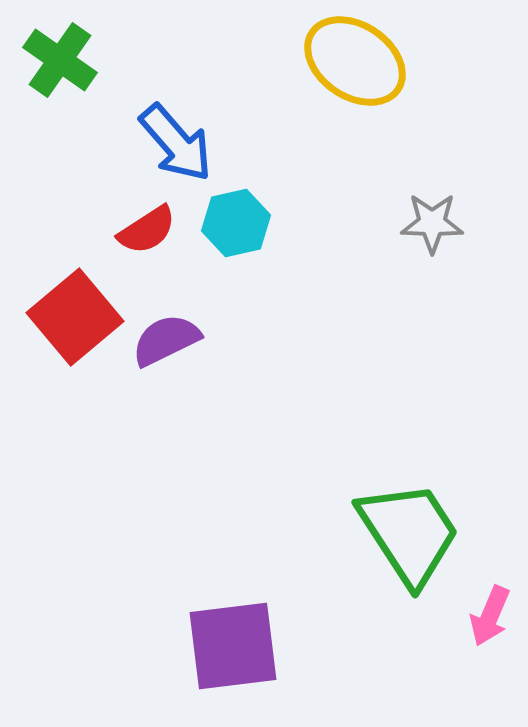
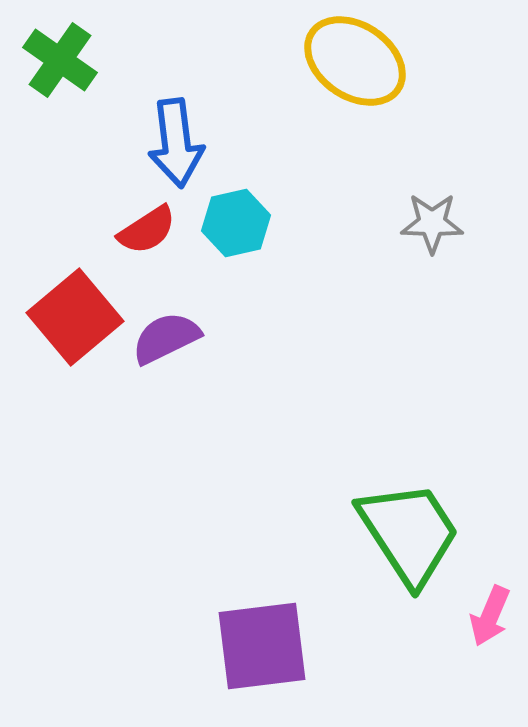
blue arrow: rotated 34 degrees clockwise
purple semicircle: moved 2 px up
purple square: moved 29 px right
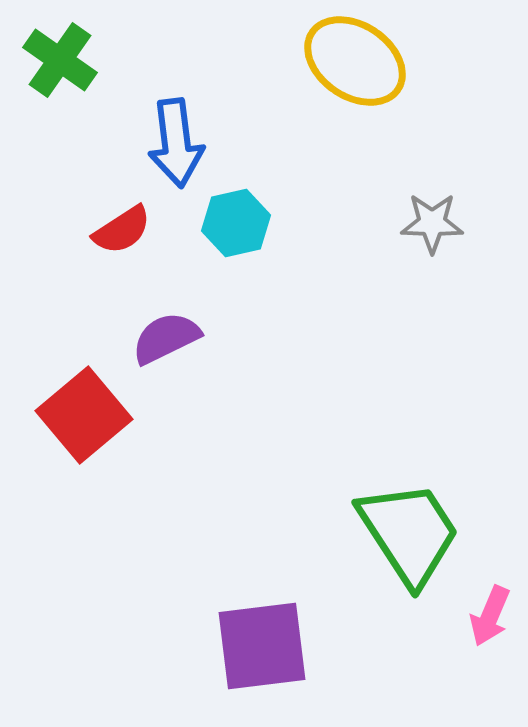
red semicircle: moved 25 px left
red square: moved 9 px right, 98 px down
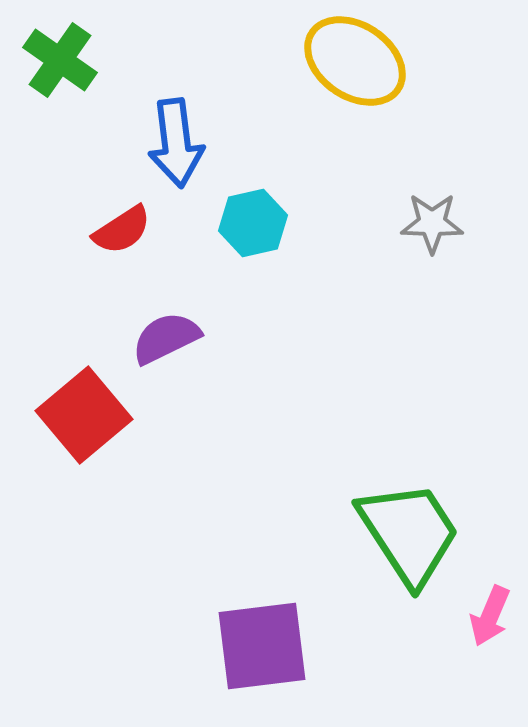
cyan hexagon: moved 17 px right
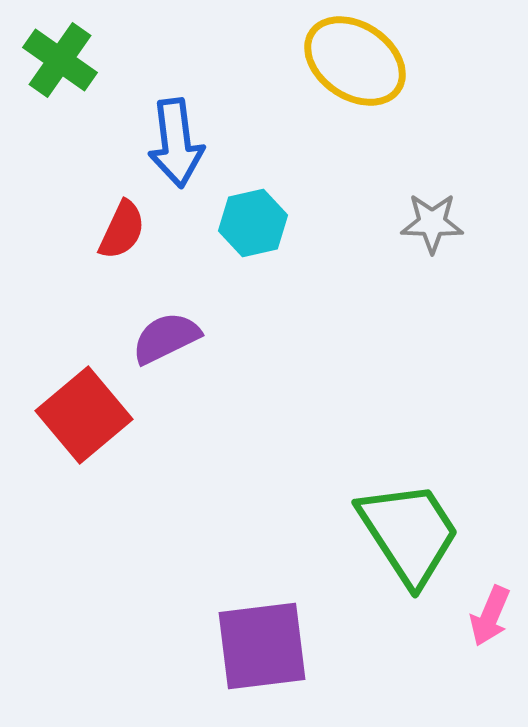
red semicircle: rotated 32 degrees counterclockwise
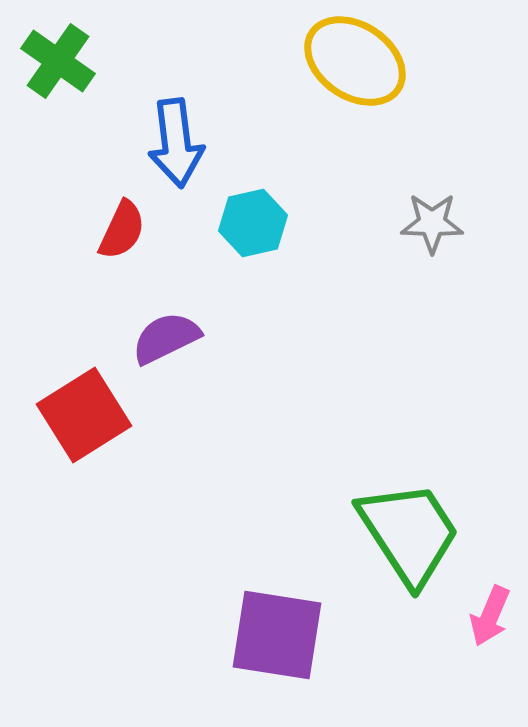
green cross: moved 2 px left, 1 px down
red square: rotated 8 degrees clockwise
purple square: moved 15 px right, 11 px up; rotated 16 degrees clockwise
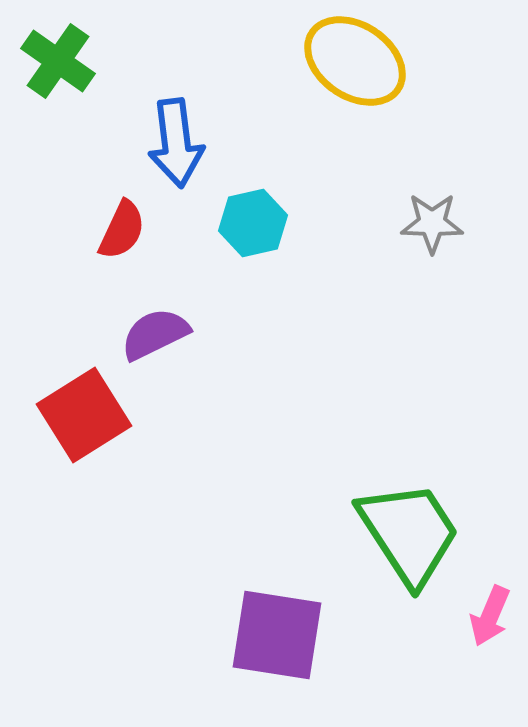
purple semicircle: moved 11 px left, 4 px up
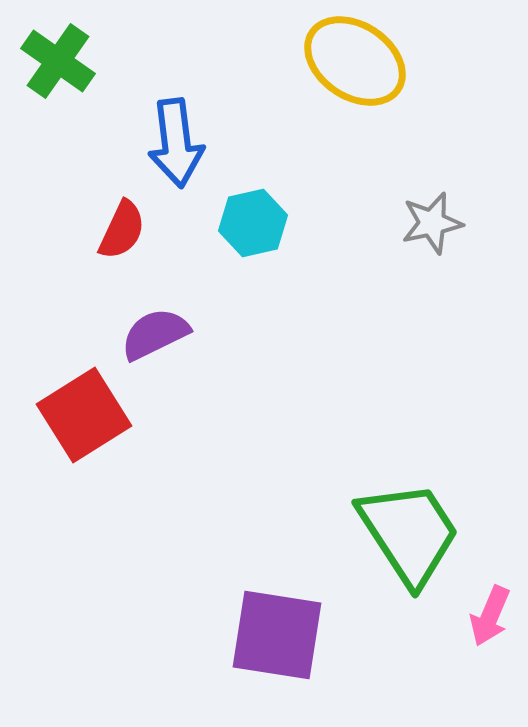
gray star: rotated 14 degrees counterclockwise
